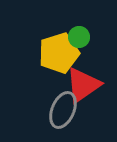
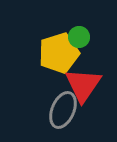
red triangle: rotated 21 degrees counterclockwise
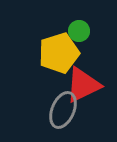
green circle: moved 6 px up
red triangle: rotated 30 degrees clockwise
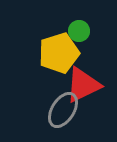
gray ellipse: rotated 9 degrees clockwise
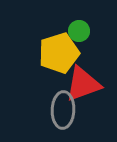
red triangle: moved 1 px up; rotated 6 degrees clockwise
gray ellipse: rotated 30 degrees counterclockwise
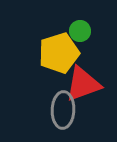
green circle: moved 1 px right
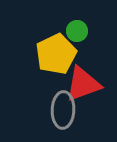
green circle: moved 3 px left
yellow pentagon: moved 3 px left, 1 px down; rotated 9 degrees counterclockwise
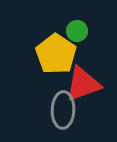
yellow pentagon: rotated 12 degrees counterclockwise
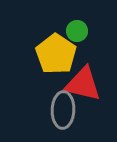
red triangle: rotated 33 degrees clockwise
